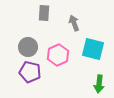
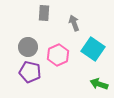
cyan square: rotated 20 degrees clockwise
green arrow: rotated 102 degrees clockwise
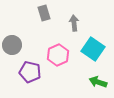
gray rectangle: rotated 21 degrees counterclockwise
gray arrow: rotated 14 degrees clockwise
gray circle: moved 16 px left, 2 px up
green arrow: moved 1 px left, 2 px up
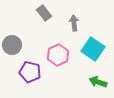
gray rectangle: rotated 21 degrees counterclockwise
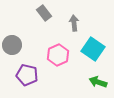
purple pentagon: moved 3 px left, 3 px down
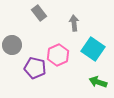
gray rectangle: moved 5 px left
purple pentagon: moved 8 px right, 7 px up
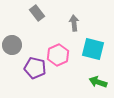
gray rectangle: moved 2 px left
cyan square: rotated 20 degrees counterclockwise
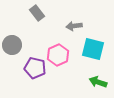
gray arrow: moved 3 px down; rotated 91 degrees counterclockwise
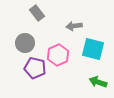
gray circle: moved 13 px right, 2 px up
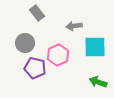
cyan square: moved 2 px right, 2 px up; rotated 15 degrees counterclockwise
